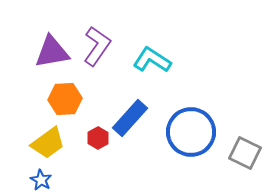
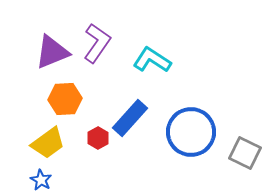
purple L-shape: moved 3 px up
purple triangle: rotated 12 degrees counterclockwise
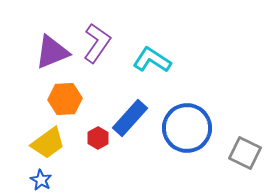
blue circle: moved 4 px left, 4 px up
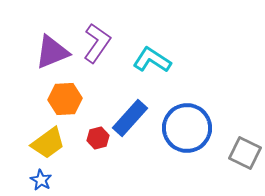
red hexagon: rotated 15 degrees clockwise
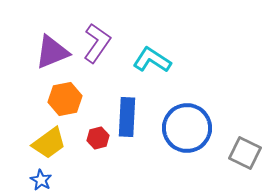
orange hexagon: rotated 8 degrees counterclockwise
blue rectangle: moved 3 px left, 1 px up; rotated 39 degrees counterclockwise
yellow trapezoid: moved 1 px right
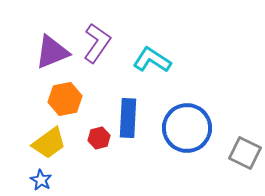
blue rectangle: moved 1 px right, 1 px down
red hexagon: moved 1 px right
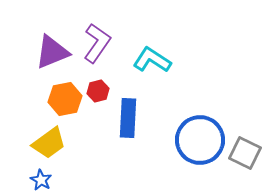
blue circle: moved 13 px right, 12 px down
red hexagon: moved 1 px left, 47 px up
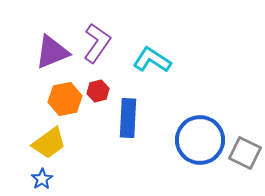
blue star: moved 1 px right, 1 px up; rotated 10 degrees clockwise
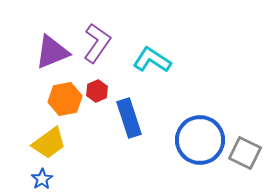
red hexagon: moved 1 px left; rotated 10 degrees counterclockwise
blue rectangle: moved 1 px right; rotated 21 degrees counterclockwise
